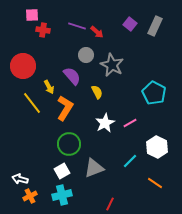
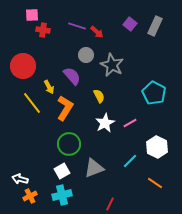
yellow semicircle: moved 2 px right, 4 px down
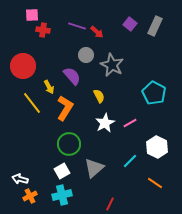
gray triangle: rotated 20 degrees counterclockwise
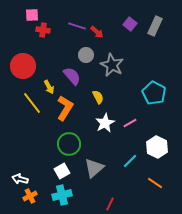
yellow semicircle: moved 1 px left, 1 px down
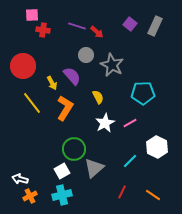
yellow arrow: moved 3 px right, 4 px up
cyan pentagon: moved 11 px left; rotated 30 degrees counterclockwise
green circle: moved 5 px right, 5 px down
orange line: moved 2 px left, 12 px down
red line: moved 12 px right, 12 px up
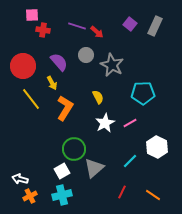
purple semicircle: moved 13 px left, 14 px up
yellow line: moved 1 px left, 4 px up
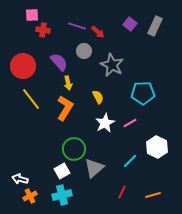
red arrow: moved 1 px right
gray circle: moved 2 px left, 4 px up
yellow arrow: moved 16 px right; rotated 16 degrees clockwise
orange line: rotated 49 degrees counterclockwise
